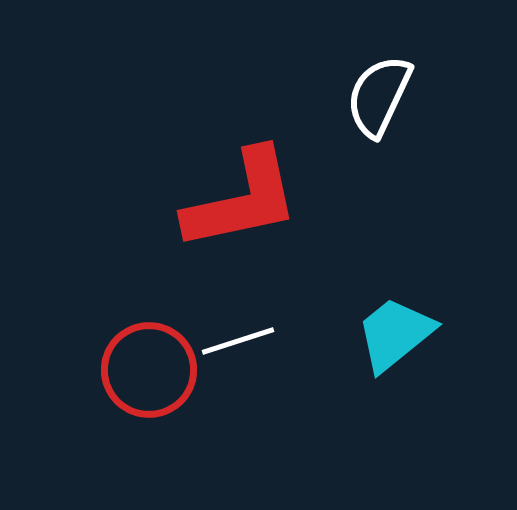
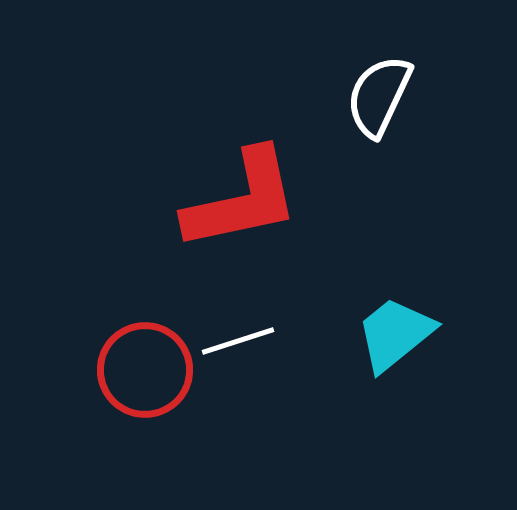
red circle: moved 4 px left
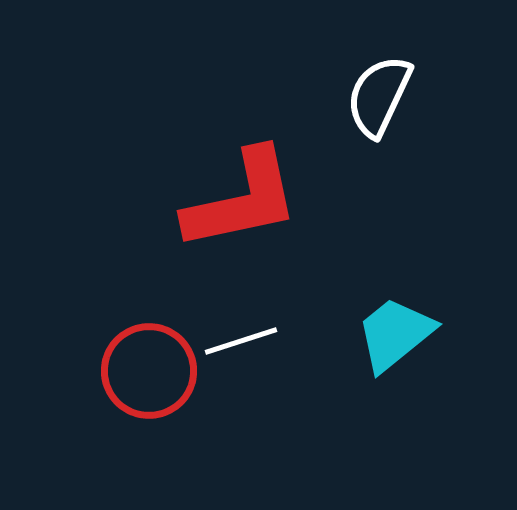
white line: moved 3 px right
red circle: moved 4 px right, 1 px down
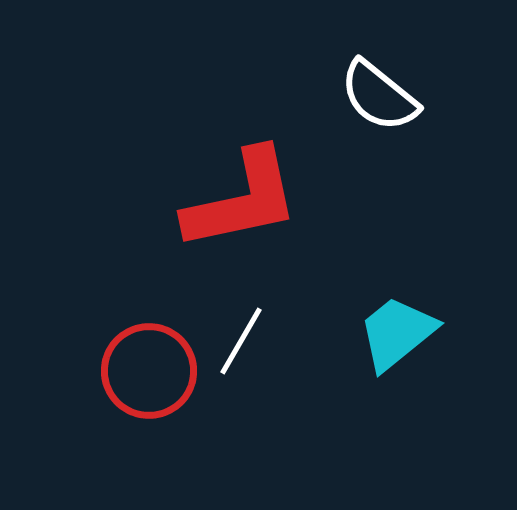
white semicircle: rotated 76 degrees counterclockwise
cyan trapezoid: moved 2 px right, 1 px up
white line: rotated 42 degrees counterclockwise
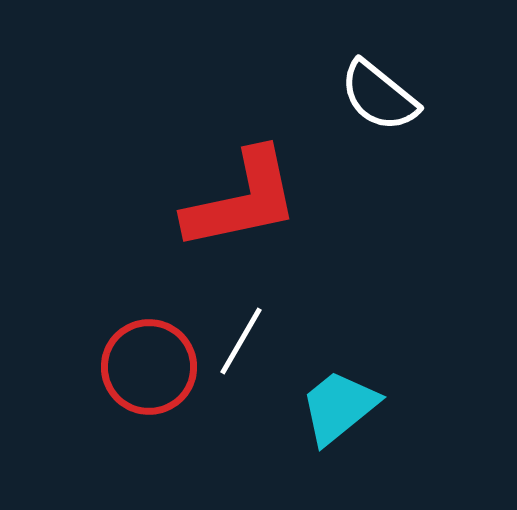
cyan trapezoid: moved 58 px left, 74 px down
red circle: moved 4 px up
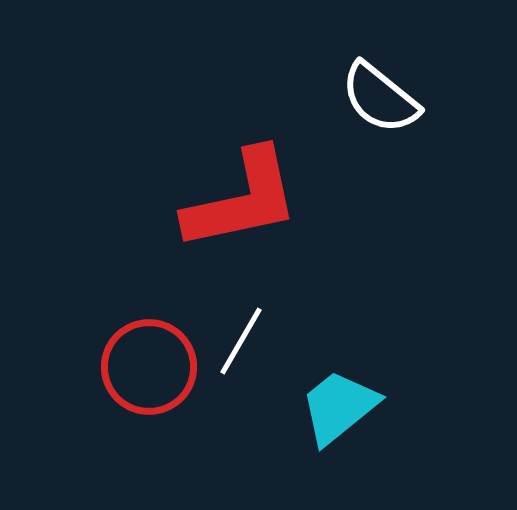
white semicircle: moved 1 px right, 2 px down
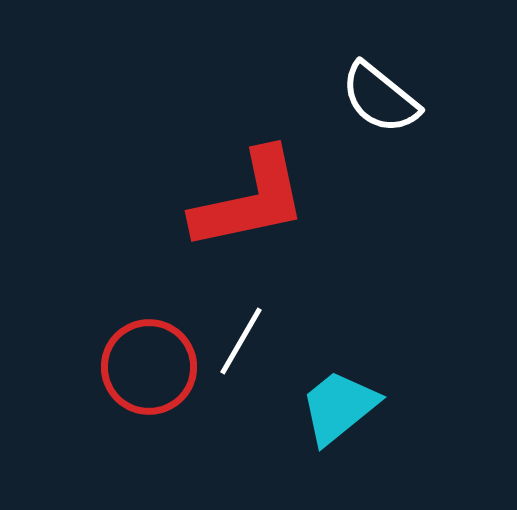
red L-shape: moved 8 px right
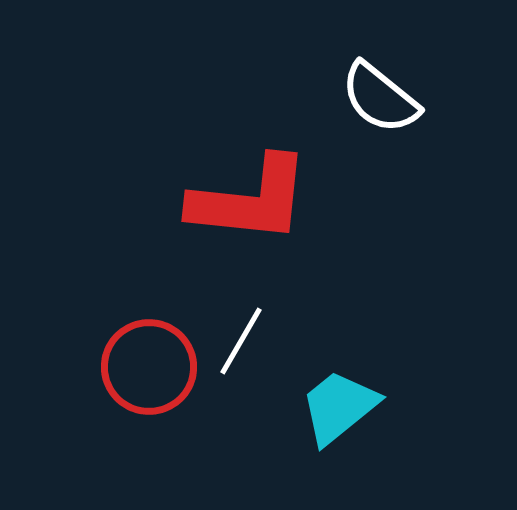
red L-shape: rotated 18 degrees clockwise
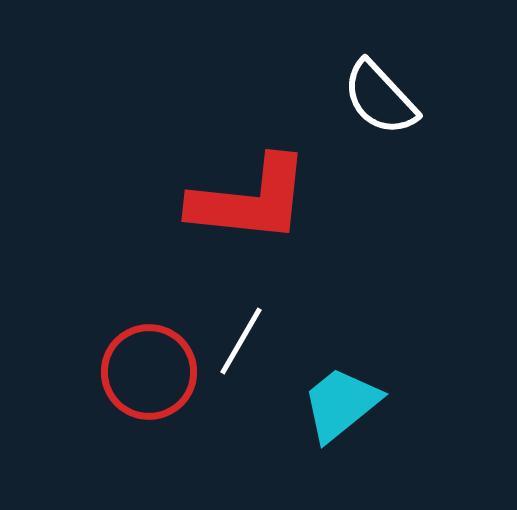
white semicircle: rotated 8 degrees clockwise
red circle: moved 5 px down
cyan trapezoid: moved 2 px right, 3 px up
